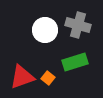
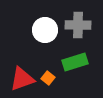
gray cross: rotated 15 degrees counterclockwise
red triangle: moved 2 px down
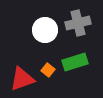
gray cross: moved 2 px up; rotated 15 degrees counterclockwise
orange square: moved 8 px up
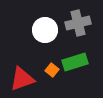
orange square: moved 4 px right
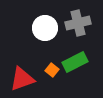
white circle: moved 2 px up
green rectangle: rotated 10 degrees counterclockwise
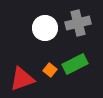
green rectangle: moved 2 px down
orange square: moved 2 px left
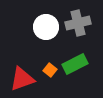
white circle: moved 1 px right, 1 px up
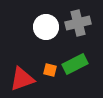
orange square: rotated 24 degrees counterclockwise
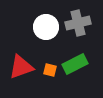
red triangle: moved 1 px left, 12 px up
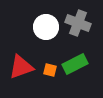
gray cross: rotated 35 degrees clockwise
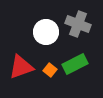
gray cross: moved 1 px down
white circle: moved 5 px down
orange square: rotated 24 degrees clockwise
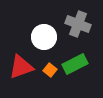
white circle: moved 2 px left, 5 px down
